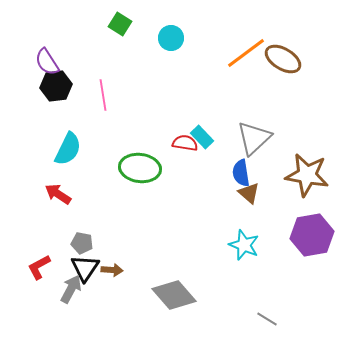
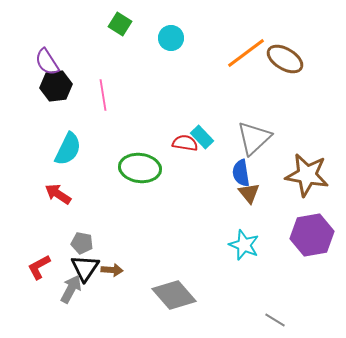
brown ellipse: moved 2 px right
brown triangle: rotated 10 degrees clockwise
gray line: moved 8 px right, 1 px down
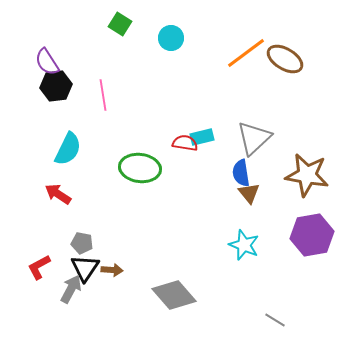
cyan rectangle: rotated 60 degrees counterclockwise
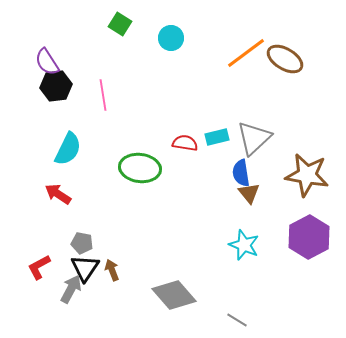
cyan rectangle: moved 15 px right
purple hexagon: moved 3 px left, 2 px down; rotated 18 degrees counterclockwise
brown arrow: rotated 115 degrees counterclockwise
gray line: moved 38 px left
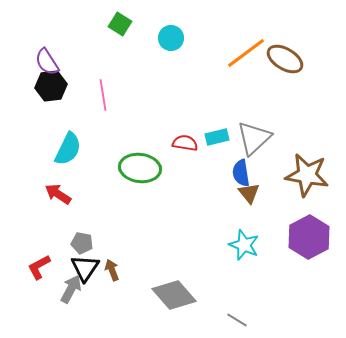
black hexagon: moved 5 px left
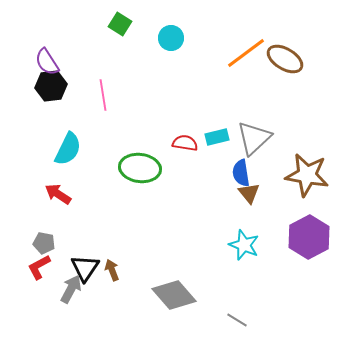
gray pentagon: moved 38 px left
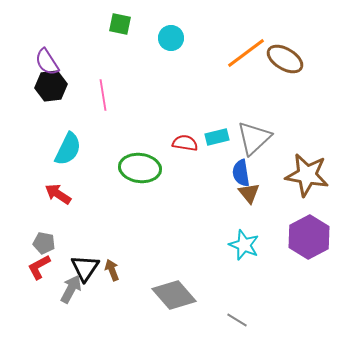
green square: rotated 20 degrees counterclockwise
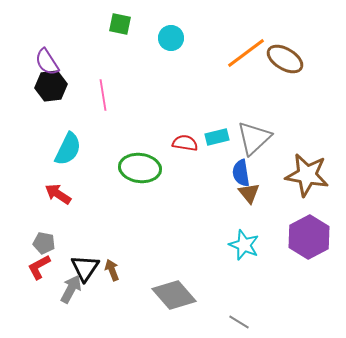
gray line: moved 2 px right, 2 px down
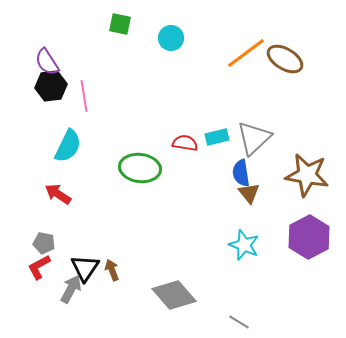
pink line: moved 19 px left, 1 px down
cyan semicircle: moved 3 px up
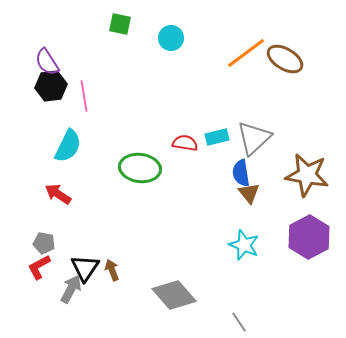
gray line: rotated 25 degrees clockwise
